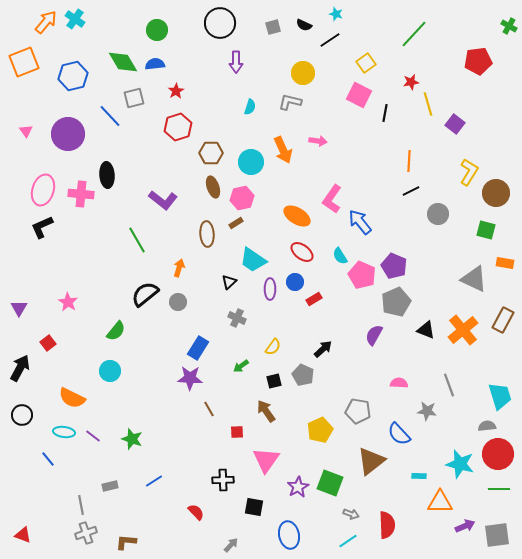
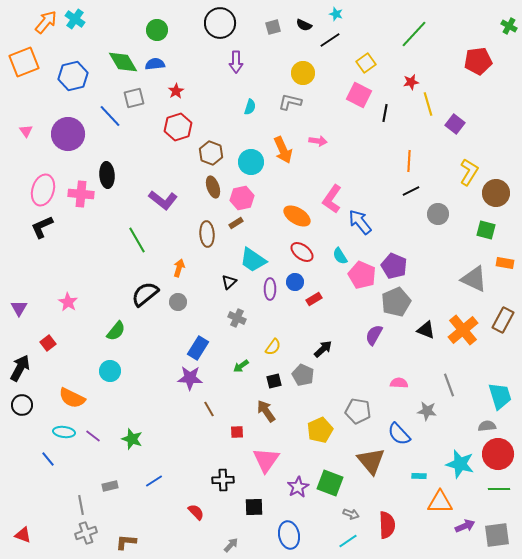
brown hexagon at (211, 153): rotated 20 degrees clockwise
black circle at (22, 415): moved 10 px up
brown triangle at (371, 461): rotated 32 degrees counterclockwise
black square at (254, 507): rotated 12 degrees counterclockwise
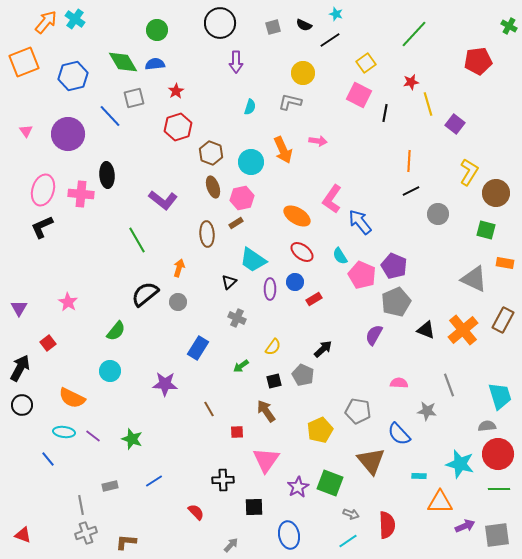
purple star at (190, 378): moved 25 px left, 6 px down
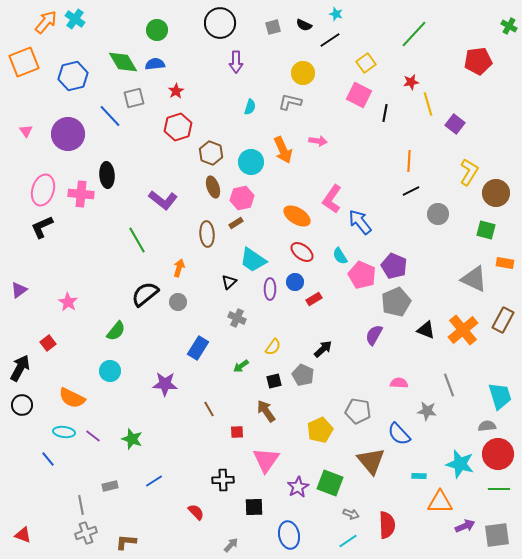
purple triangle at (19, 308): moved 18 px up; rotated 24 degrees clockwise
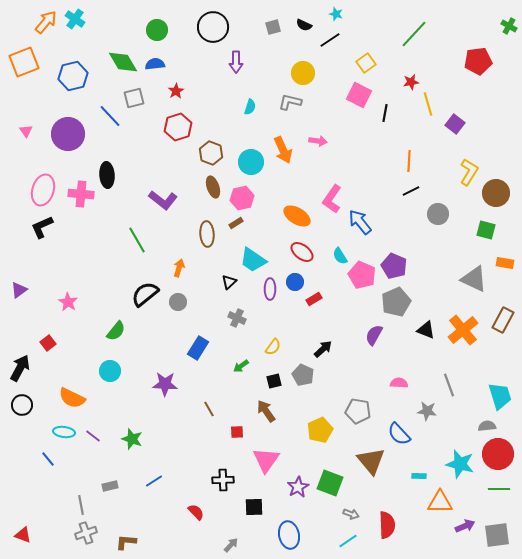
black circle at (220, 23): moved 7 px left, 4 px down
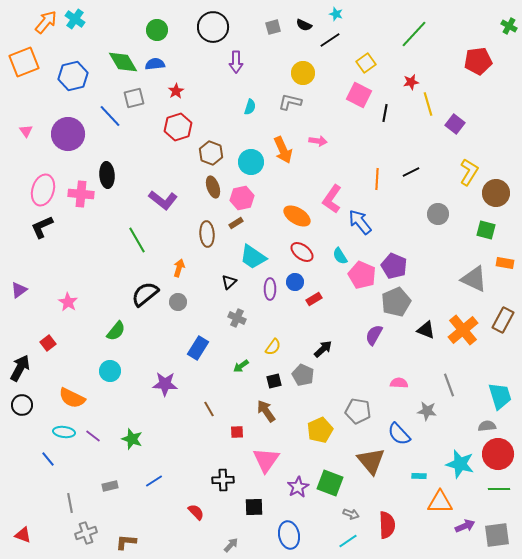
orange line at (409, 161): moved 32 px left, 18 px down
black line at (411, 191): moved 19 px up
cyan trapezoid at (253, 260): moved 3 px up
gray line at (81, 505): moved 11 px left, 2 px up
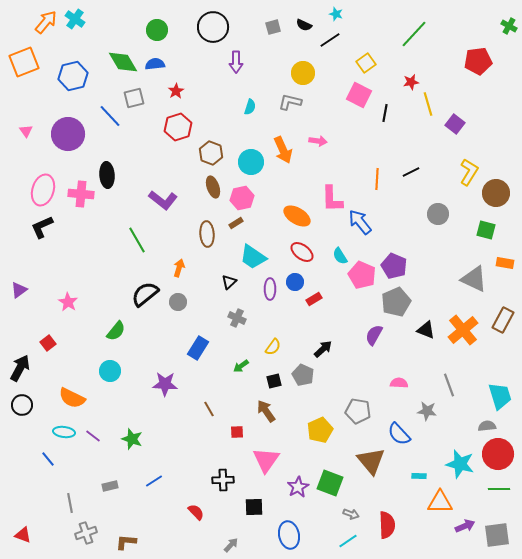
pink L-shape at (332, 199): rotated 36 degrees counterclockwise
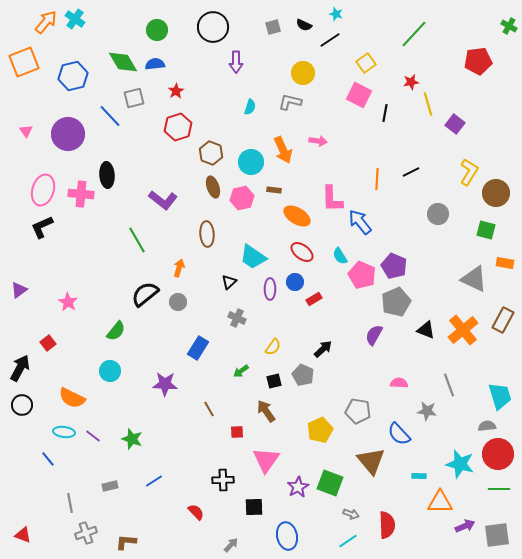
brown rectangle at (236, 223): moved 38 px right, 33 px up; rotated 40 degrees clockwise
green arrow at (241, 366): moved 5 px down
blue ellipse at (289, 535): moved 2 px left, 1 px down
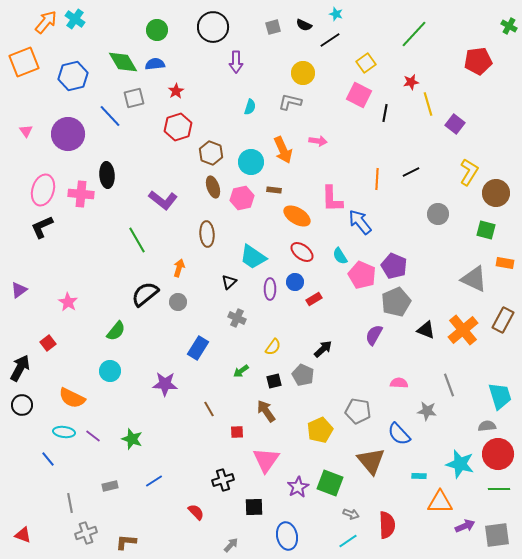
black cross at (223, 480): rotated 15 degrees counterclockwise
